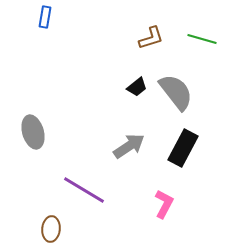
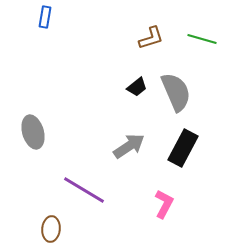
gray semicircle: rotated 15 degrees clockwise
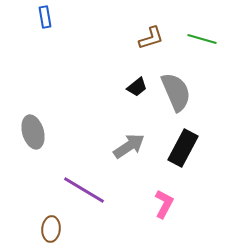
blue rectangle: rotated 20 degrees counterclockwise
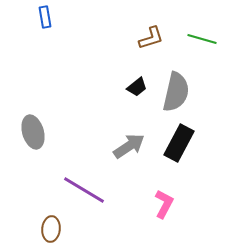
gray semicircle: rotated 36 degrees clockwise
black rectangle: moved 4 px left, 5 px up
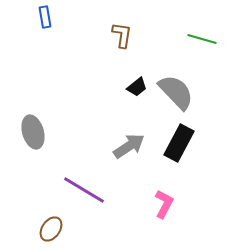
brown L-shape: moved 29 px left, 3 px up; rotated 64 degrees counterclockwise
gray semicircle: rotated 57 degrees counterclockwise
brown ellipse: rotated 30 degrees clockwise
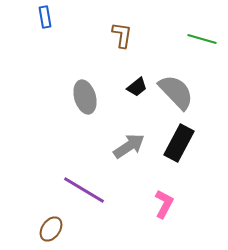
gray ellipse: moved 52 px right, 35 px up
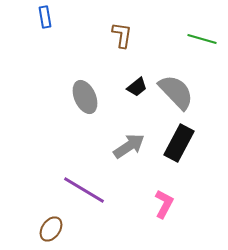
gray ellipse: rotated 8 degrees counterclockwise
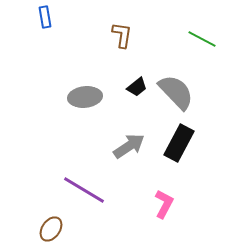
green line: rotated 12 degrees clockwise
gray ellipse: rotated 72 degrees counterclockwise
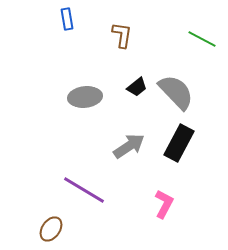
blue rectangle: moved 22 px right, 2 px down
